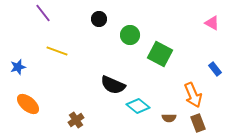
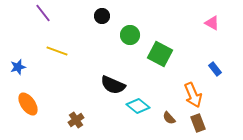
black circle: moved 3 px right, 3 px up
orange ellipse: rotated 15 degrees clockwise
brown semicircle: rotated 48 degrees clockwise
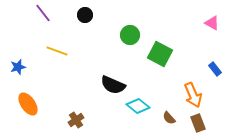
black circle: moved 17 px left, 1 px up
